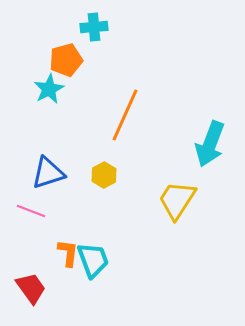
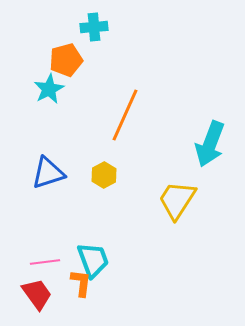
pink line: moved 14 px right, 51 px down; rotated 28 degrees counterclockwise
orange L-shape: moved 13 px right, 30 px down
red trapezoid: moved 6 px right, 6 px down
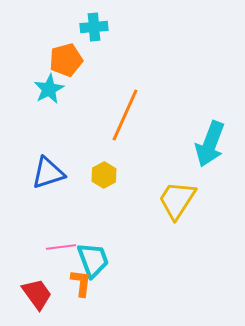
pink line: moved 16 px right, 15 px up
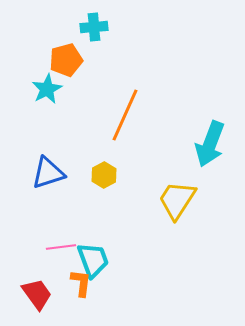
cyan star: moved 2 px left
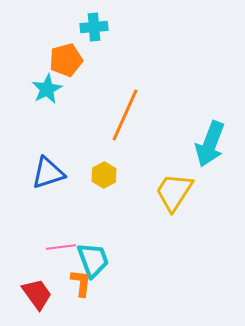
yellow trapezoid: moved 3 px left, 8 px up
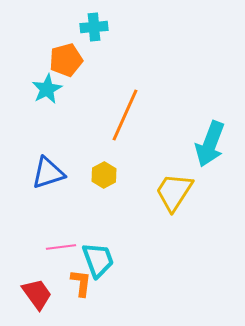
cyan trapezoid: moved 5 px right
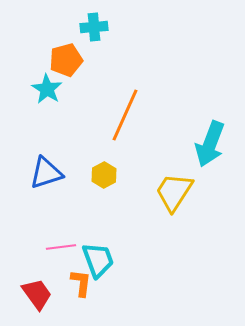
cyan star: rotated 12 degrees counterclockwise
blue triangle: moved 2 px left
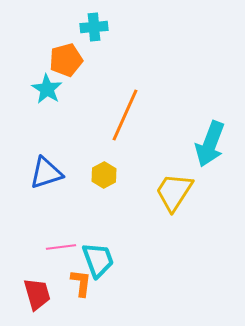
red trapezoid: rotated 20 degrees clockwise
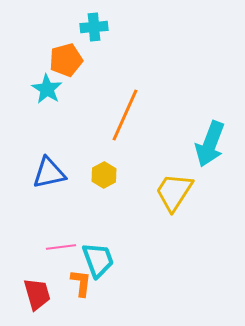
blue triangle: moved 3 px right; rotated 6 degrees clockwise
